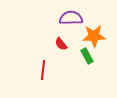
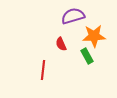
purple semicircle: moved 2 px right, 2 px up; rotated 15 degrees counterclockwise
red semicircle: rotated 16 degrees clockwise
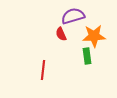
red semicircle: moved 10 px up
green rectangle: rotated 21 degrees clockwise
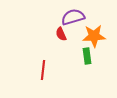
purple semicircle: moved 1 px down
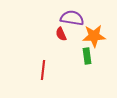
purple semicircle: moved 1 px left, 1 px down; rotated 25 degrees clockwise
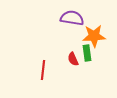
red semicircle: moved 12 px right, 25 px down
green rectangle: moved 3 px up
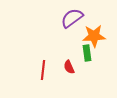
purple semicircle: rotated 45 degrees counterclockwise
red semicircle: moved 4 px left, 8 px down
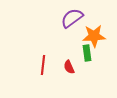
red line: moved 5 px up
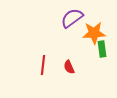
orange star: moved 3 px up
green rectangle: moved 15 px right, 4 px up
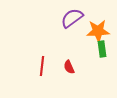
orange star: moved 4 px right, 2 px up
red line: moved 1 px left, 1 px down
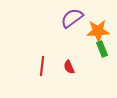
green rectangle: rotated 14 degrees counterclockwise
